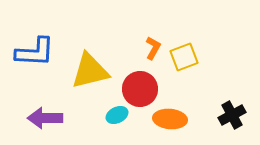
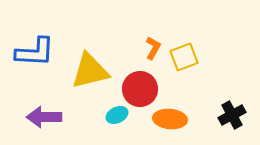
purple arrow: moved 1 px left, 1 px up
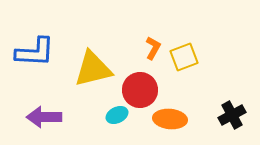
yellow triangle: moved 3 px right, 2 px up
red circle: moved 1 px down
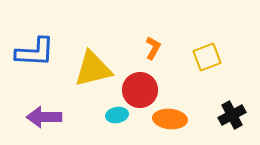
yellow square: moved 23 px right
cyan ellipse: rotated 15 degrees clockwise
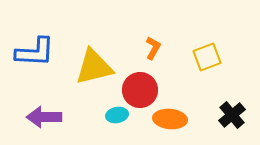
yellow triangle: moved 1 px right, 2 px up
black cross: rotated 12 degrees counterclockwise
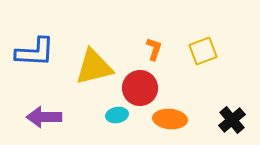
orange L-shape: moved 1 px right, 1 px down; rotated 10 degrees counterclockwise
yellow square: moved 4 px left, 6 px up
red circle: moved 2 px up
black cross: moved 5 px down
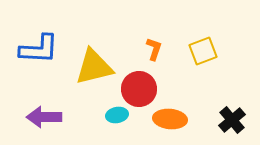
blue L-shape: moved 4 px right, 3 px up
red circle: moved 1 px left, 1 px down
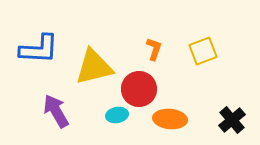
purple arrow: moved 12 px right, 6 px up; rotated 60 degrees clockwise
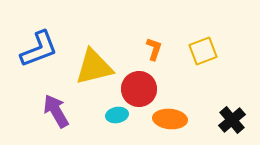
blue L-shape: rotated 24 degrees counterclockwise
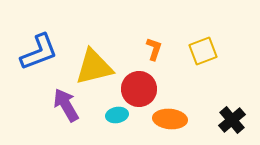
blue L-shape: moved 3 px down
purple arrow: moved 10 px right, 6 px up
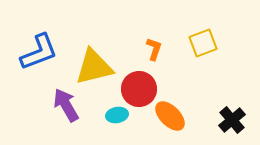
yellow square: moved 8 px up
orange ellipse: moved 3 px up; rotated 40 degrees clockwise
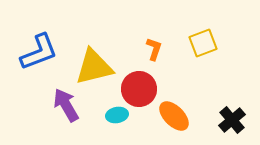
orange ellipse: moved 4 px right
